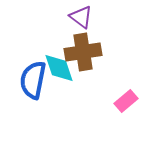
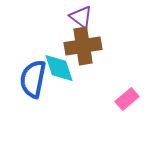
brown cross: moved 6 px up
blue semicircle: moved 1 px up
pink rectangle: moved 1 px right, 2 px up
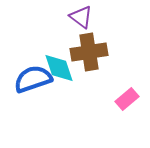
brown cross: moved 6 px right, 6 px down
blue semicircle: rotated 60 degrees clockwise
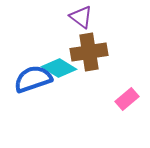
cyan diamond: rotated 40 degrees counterclockwise
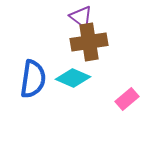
brown cross: moved 10 px up
cyan diamond: moved 14 px right, 10 px down; rotated 8 degrees counterclockwise
blue semicircle: rotated 117 degrees clockwise
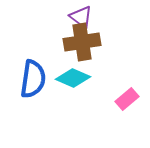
brown cross: moved 7 px left
